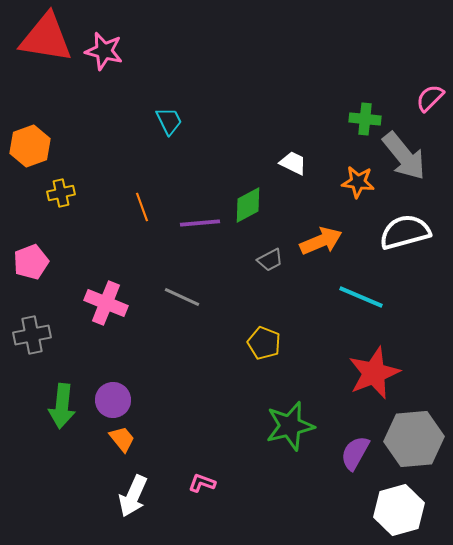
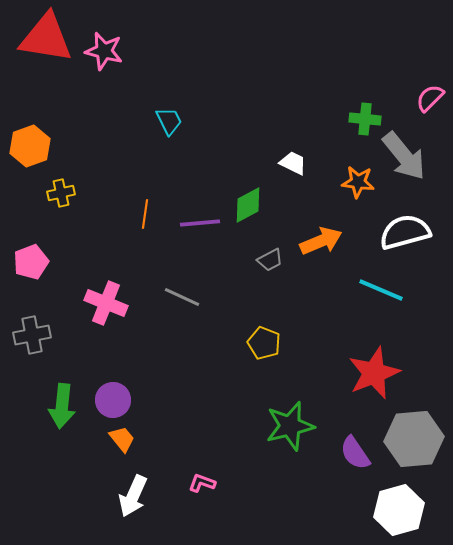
orange line: moved 3 px right, 7 px down; rotated 28 degrees clockwise
cyan line: moved 20 px right, 7 px up
purple semicircle: rotated 63 degrees counterclockwise
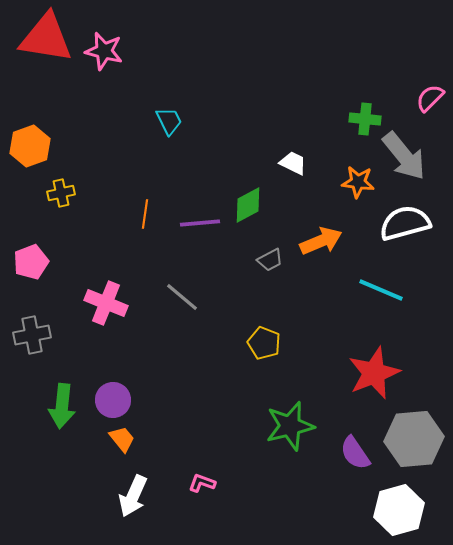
white semicircle: moved 9 px up
gray line: rotated 15 degrees clockwise
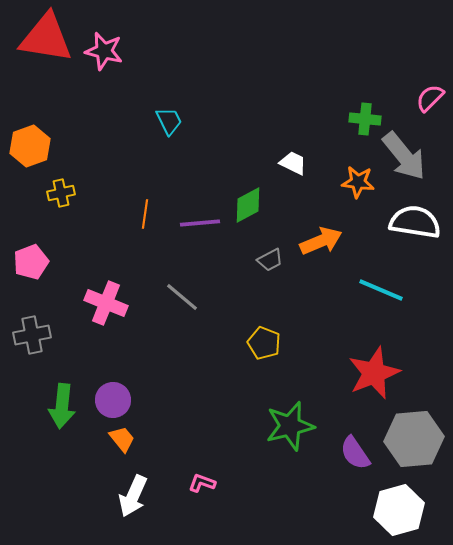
white semicircle: moved 10 px right, 1 px up; rotated 24 degrees clockwise
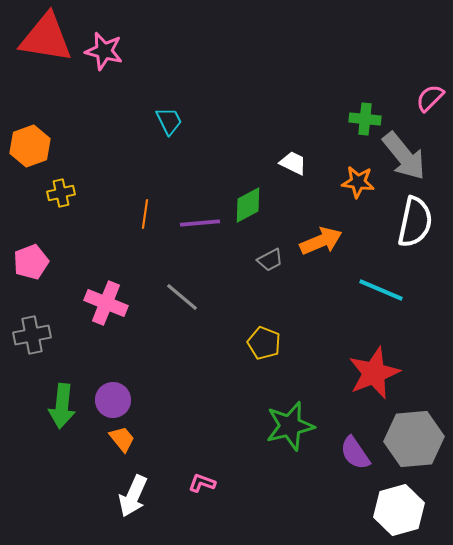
white semicircle: rotated 93 degrees clockwise
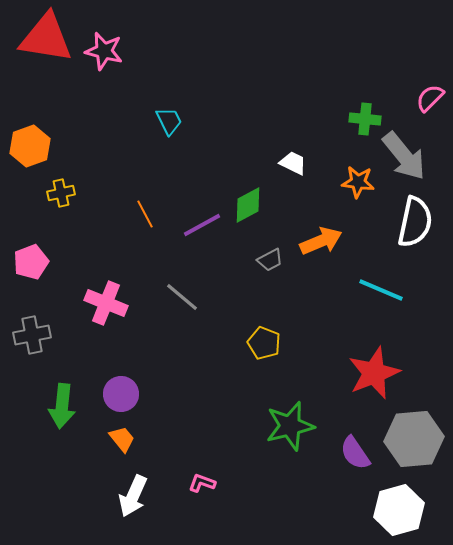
orange line: rotated 36 degrees counterclockwise
purple line: moved 2 px right, 2 px down; rotated 24 degrees counterclockwise
purple circle: moved 8 px right, 6 px up
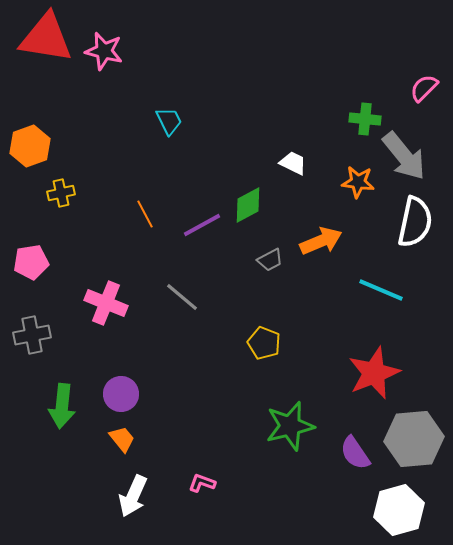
pink semicircle: moved 6 px left, 10 px up
pink pentagon: rotated 12 degrees clockwise
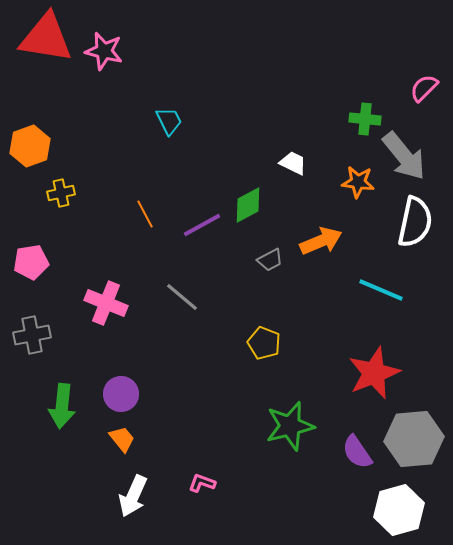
purple semicircle: moved 2 px right, 1 px up
